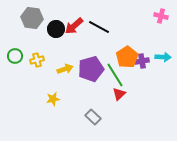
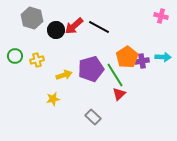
gray hexagon: rotated 10 degrees clockwise
black circle: moved 1 px down
yellow arrow: moved 1 px left, 6 px down
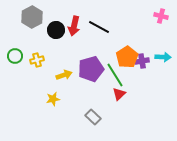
gray hexagon: moved 1 px up; rotated 15 degrees clockwise
red arrow: rotated 36 degrees counterclockwise
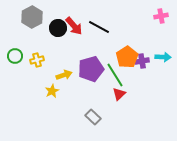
pink cross: rotated 24 degrees counterclockwise
red arrow: rotated 54 degrees counterclockwise
black circle: moved 2 px right, 2 px up
yellow star: moved 1 px left, 8 px up; rotated 16 degrees counterclockwise
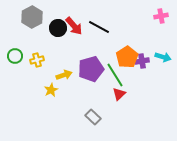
cyan arrow: rotated 14 degrees clockwise
yellow star: moved 1 px left, 1 px up
